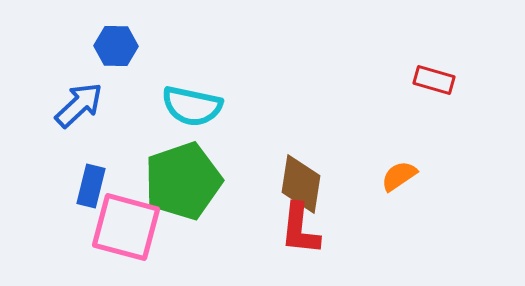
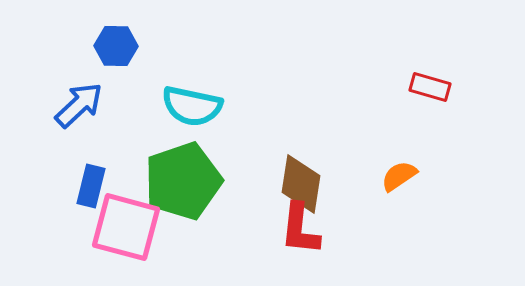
red rectangle: moved 4 px left, 7 px down
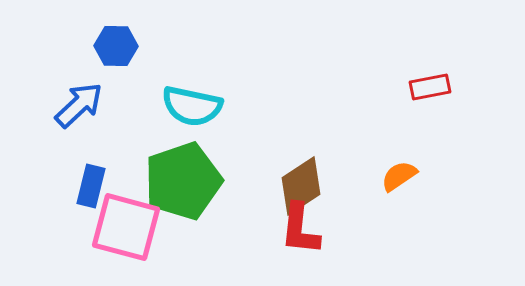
red rectangle: rotated 27 degrees counterclockwise
brown diamond: moved 2 px down; rotated 48 degrees clockwise
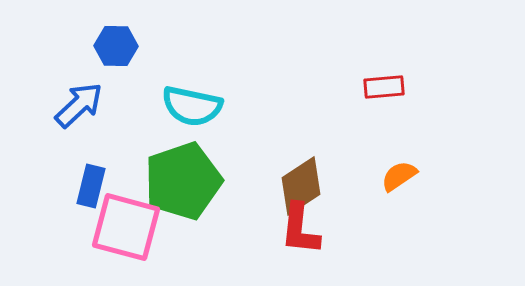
red rectangle: moved 46 px left; rotated 6 degrees clockwise
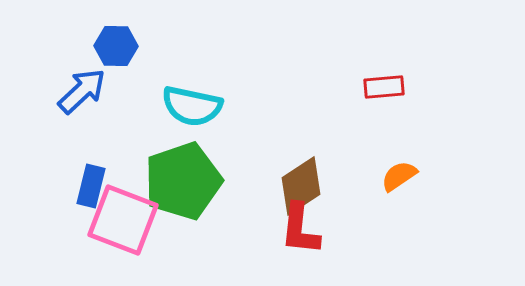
blue arrow: moved 3 px right, 14 px up
pink square: moved 3 px left, 7 px up; rotated 6 degrees clockwise
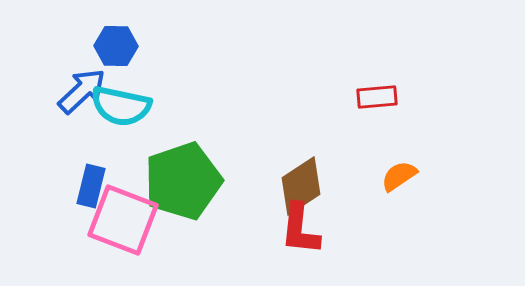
red rectangle: moved 7 px left, 10 px down
cyan semicircle: moved 71 px left
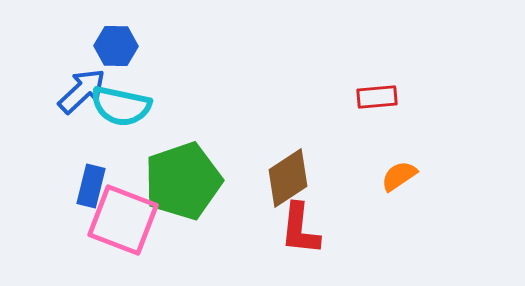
brown diamond: moved 13 px left, 8 px up
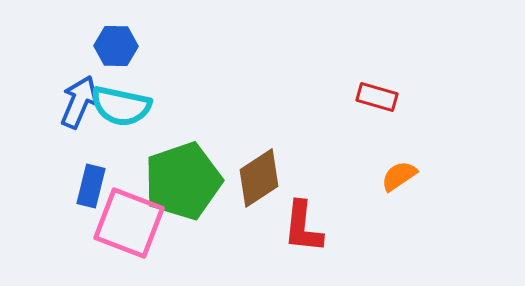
blue arrow: moved 3 px left, 11 px down; rotated 24 degrees counterclockwise
red rectangle: rotated 21 degrees clockwise
brown diamond: moved 29 px left
pink square: moved 6 px right, 3 px down
red L-shape: moved 3 px right, 2 px up
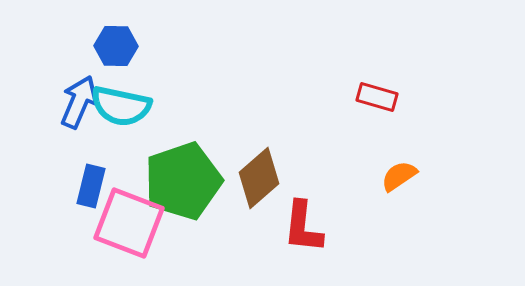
brown diamond: rotated 8 degrees counterclockwise
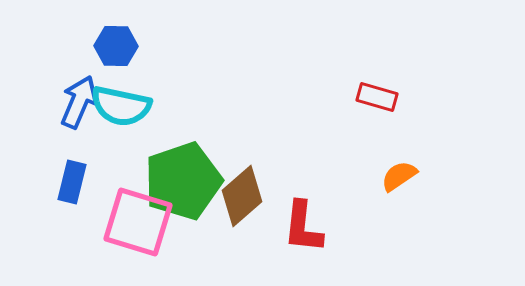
brown diamond: moved 17 px left, 18 px down
blue rectangle: moved 19 px left, 4 px up
pink square: moved 9 px right, 1 px up; rotated 4 degrees counterclockwise
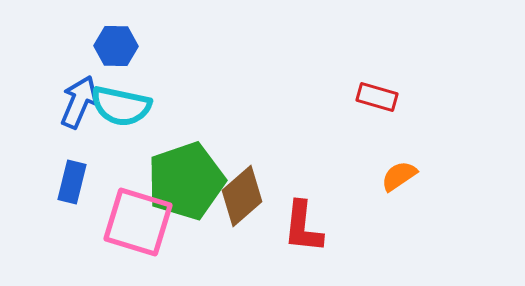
green pentagon: moved 3 px right
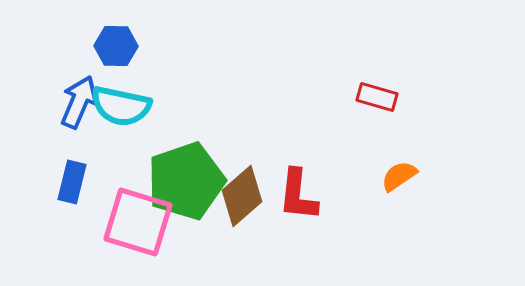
red L-shape: moved 5 px left, 32 px up
